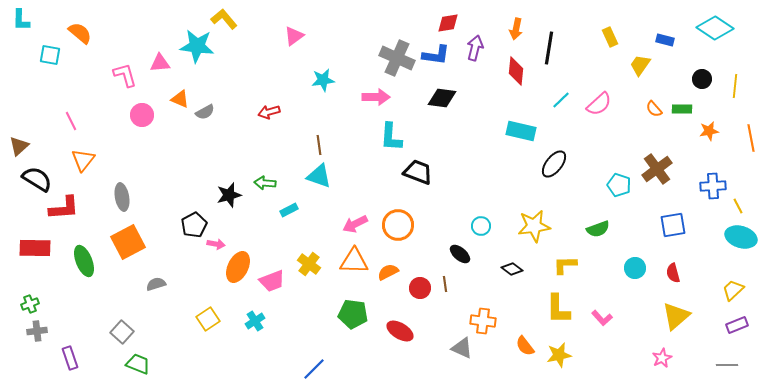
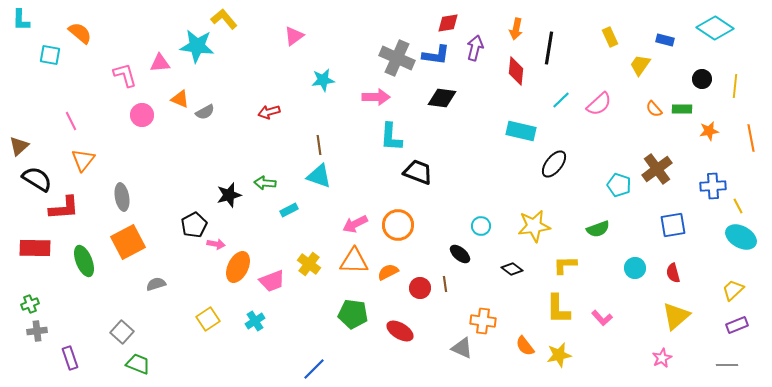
cyan ellipse at (741, 237): rotated 12 degrees clockwise
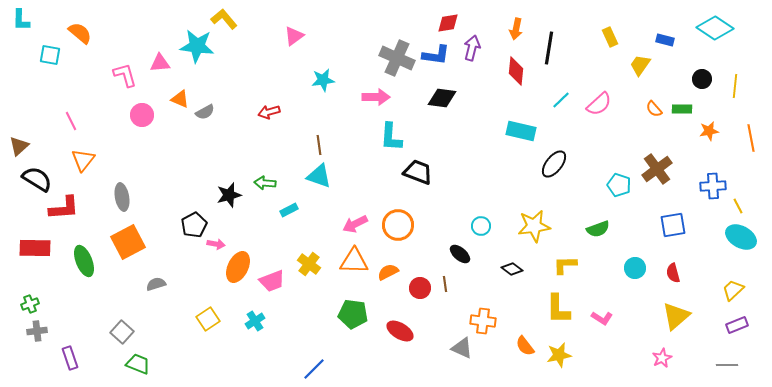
purple arrow at (475, 48): moved 3 px left
pink L-shape at (602, 318): rotated 15 degrees counterclockwise
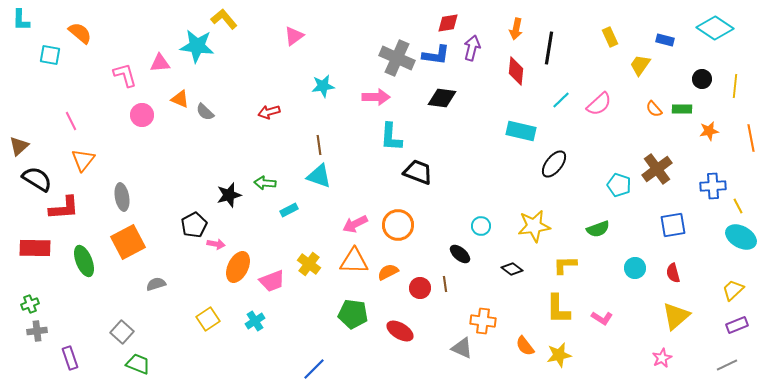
cyan star at (323, 80): moved 6 px down
gray semicircle at (205, 112): rotated 72 degrees clockwise
gray line at (727, 365): rotated 25 degrees counterclockwise
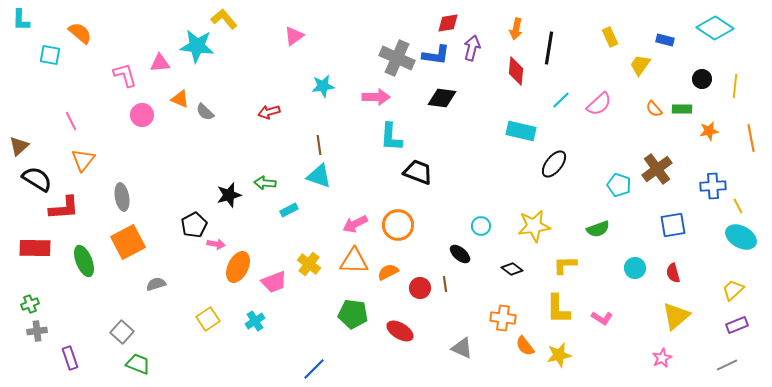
pink trapezoid at (272, 281): moved 2 px right, 1 px down
orange cross at (483, 321): moved 20 px right, 3 px up
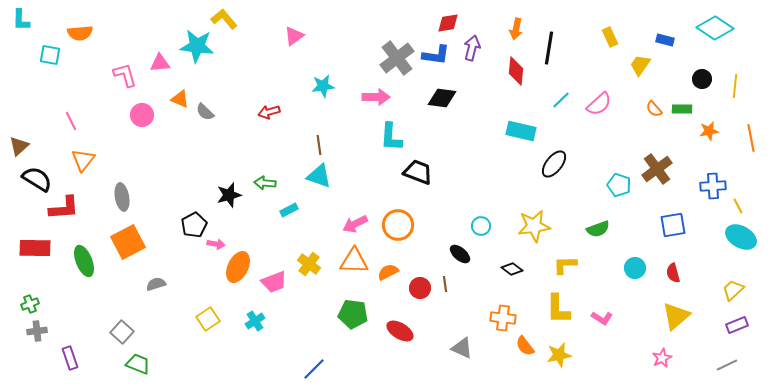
orange semicircle at (80, 33): rotated 135 degrees clockwise
gray cross at (397, 58): rotated 28 degrees clockwise
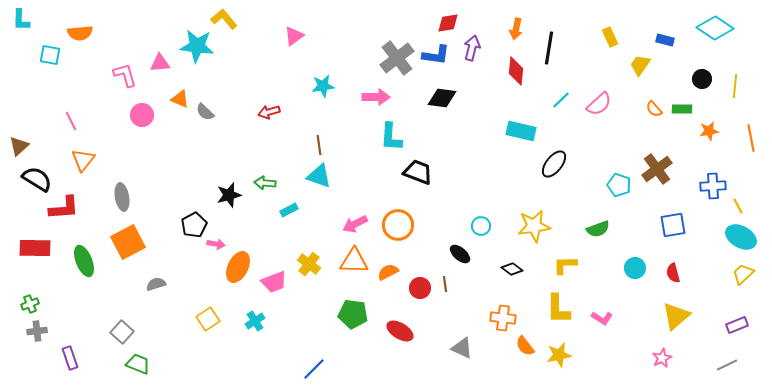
yellow trapezoid at (733, 290): moved 10 px right, 16 px up
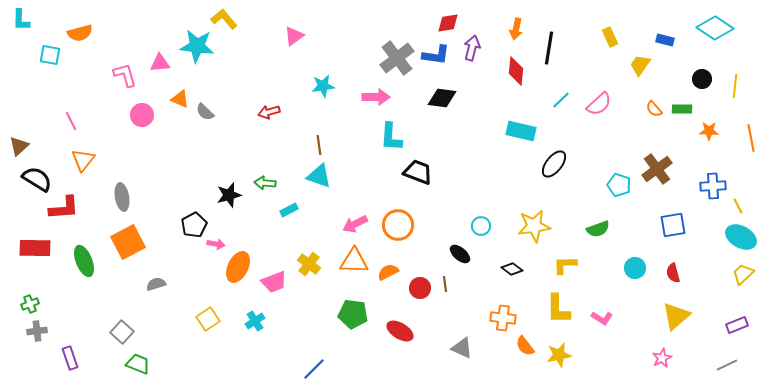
orange semicircle at (80, 33): rotated 10 degrees counterclockwise
orange star at (709, 131): rotated 12 degrees clockwise
